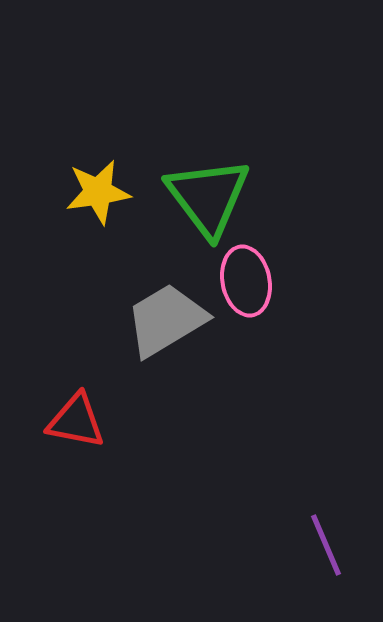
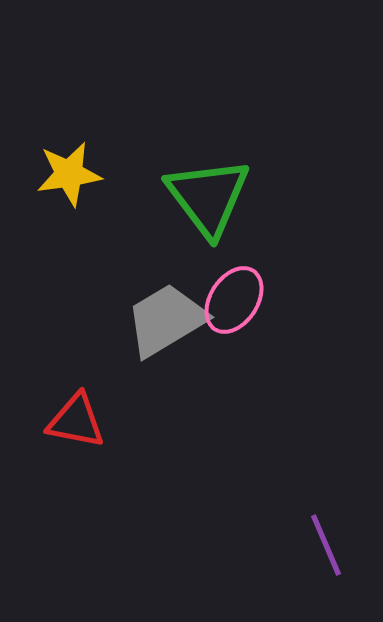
yellow star: moved 29 px left, 18 px up
pink ellipse: moved 12 px left, 19 px down; rotated 44 degrees clockwise
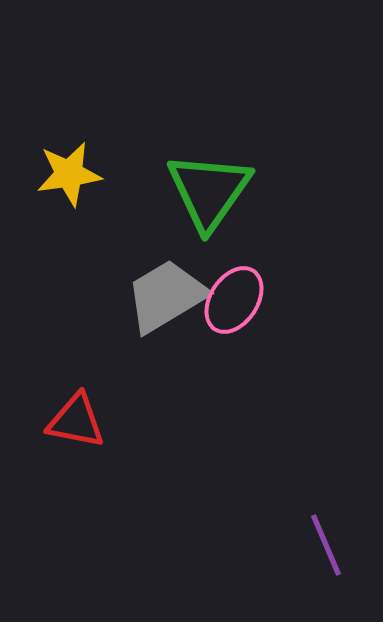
green triangle: moved 1 px right, 6 px up; rotated 12 degrees clockwise
gray trapezoid: moved 24 px up
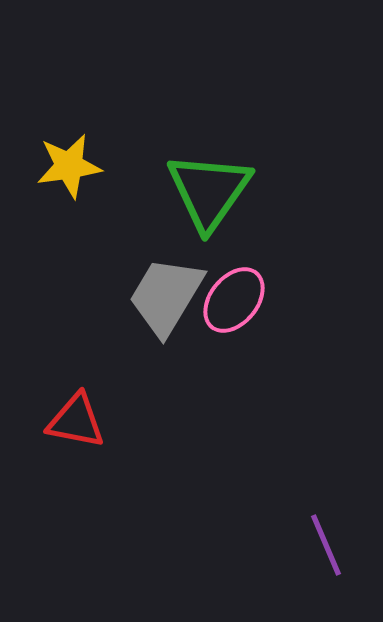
yellow star: moved 8 px up
gray trapezoid: rotated 28 degrees counterclockwise
pink ellipse: rotated 6 degrees clockwise
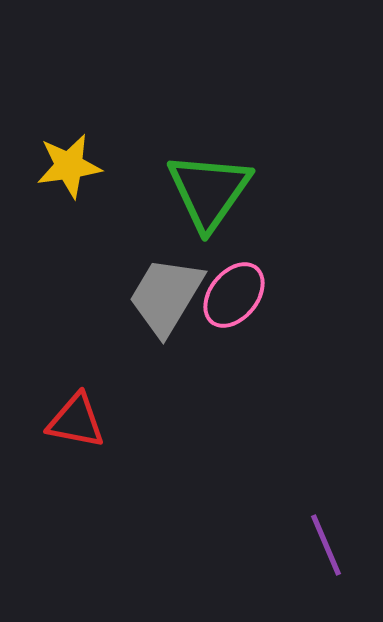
pink ellipse: moved 5 px up
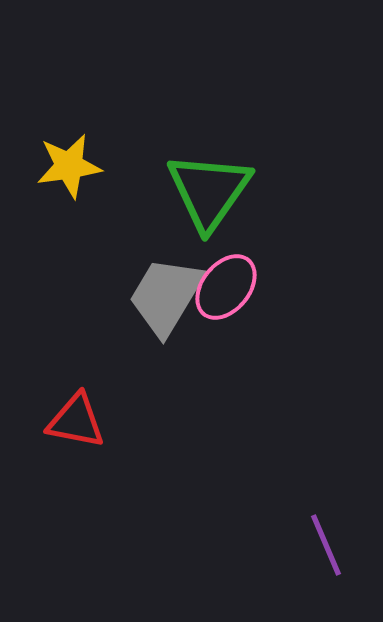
pink ellipse: moved 8 px left, 8 px up
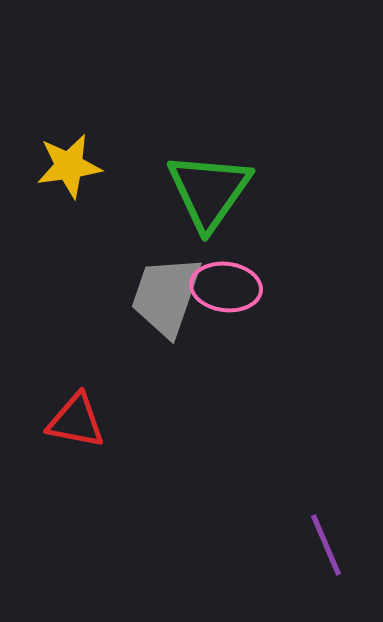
pink ellipse: rotated 58 degrees clockwise
gray trapezoid: rotated 12 degrees counterclockwise
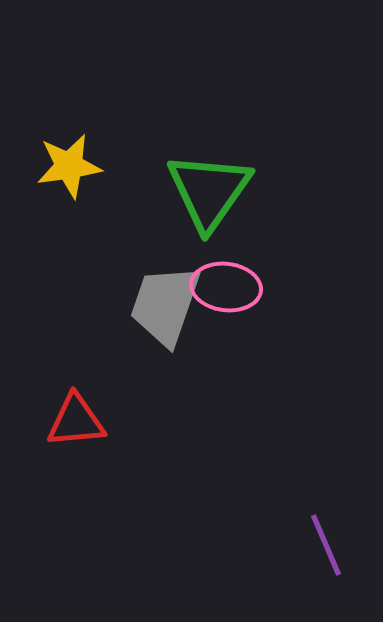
gray trapezoid: moved 1 px left, 9 px down
red triangle: rotated 16 degrees counterclockwise
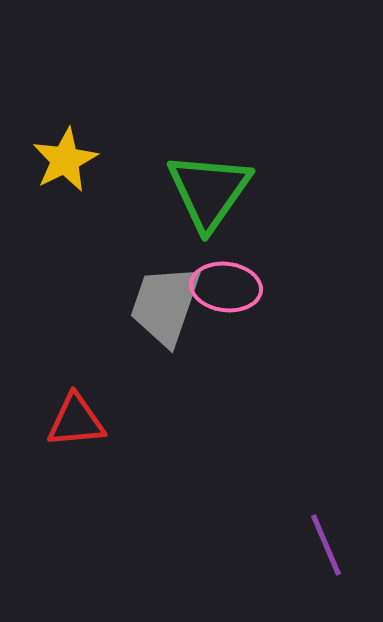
yellow star: moved 4 px left, 6 px up; rotated 18 degrees counterclockwise
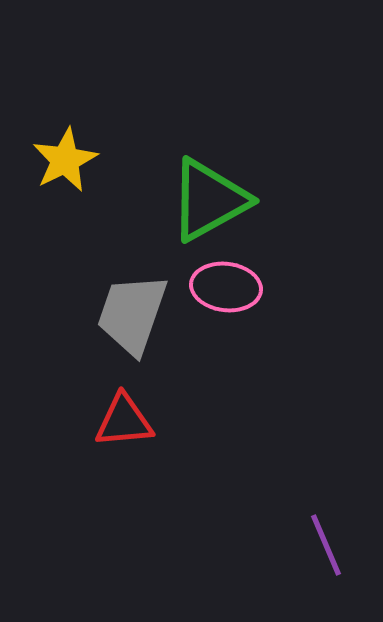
green triangle: moved 9 px down; rotated 26 degrees clockwise
gray trapezoid: moved 33 px left, 9 px down
red triangle: moved 48 px right
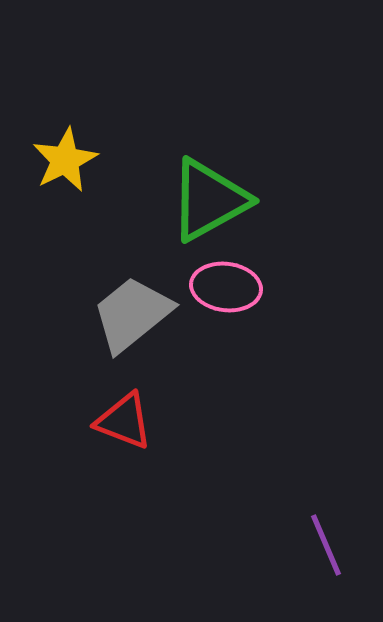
gray trapezoid: rotated 32 degrees clockwise
red triangle: rotated 26 degrees clockwise
